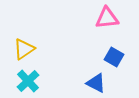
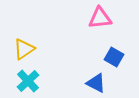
pink triangle: moved 7 px left
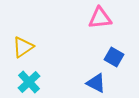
yellow triangle: moved 1 px left, 2 px up
cyan cross: moved 1 px right, 1 px down
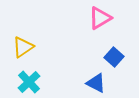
pink triangle: rotated 25 degrees counterclockwise
blue square: rotated 12 degrees clockwise
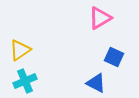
yellow triangle: moved 3 px left, 3 px down
blue square: rotated 18 degrees counterclockwise
cyan cross: moved 4 px left, 1 px up; rotated 20 degrees clockwise
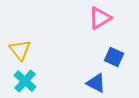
yellow triangle: rotated 35 degrees counterclockwise
cyan cross: rotated 25 degrees counterclockwise
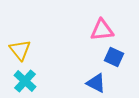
pink triangle: moved 2 px right, 12 px down; rotated 25 degrees clockwise
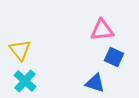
blue triangle: moved 1 px left; rotated 10 degrees counterclockwise
